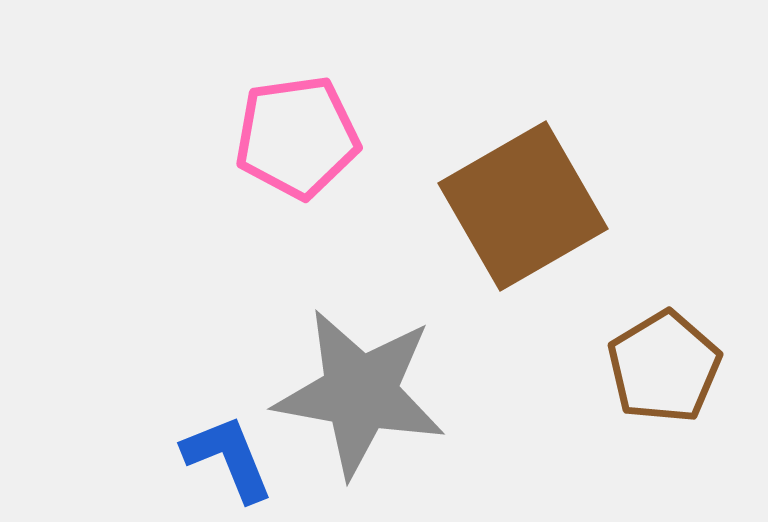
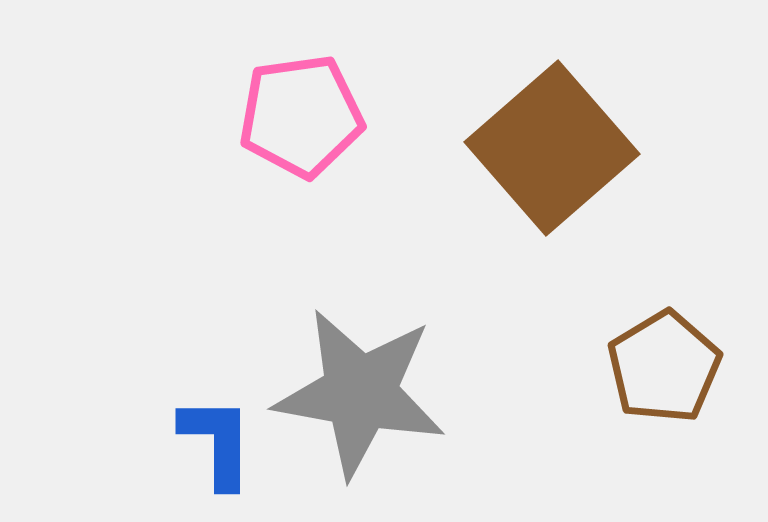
pink pentagon: moved 4 px right, 21 px up
brown square: moved 29 px right, 58 px up; rotated 11 degrees counterclockwise
blue L-shape: moved 11 px left, 16 px up; rotated 22 degrees clockwise
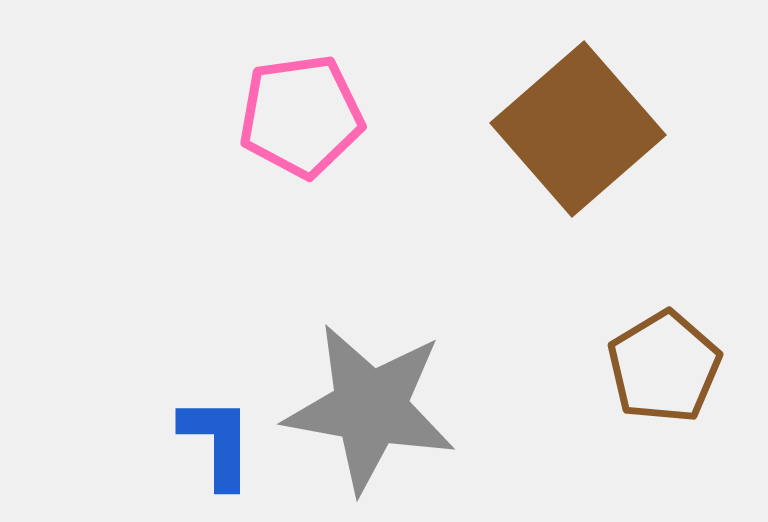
brown square: moved 26 px right, 19 px up
gray star: moved 10 px right, 15 px down
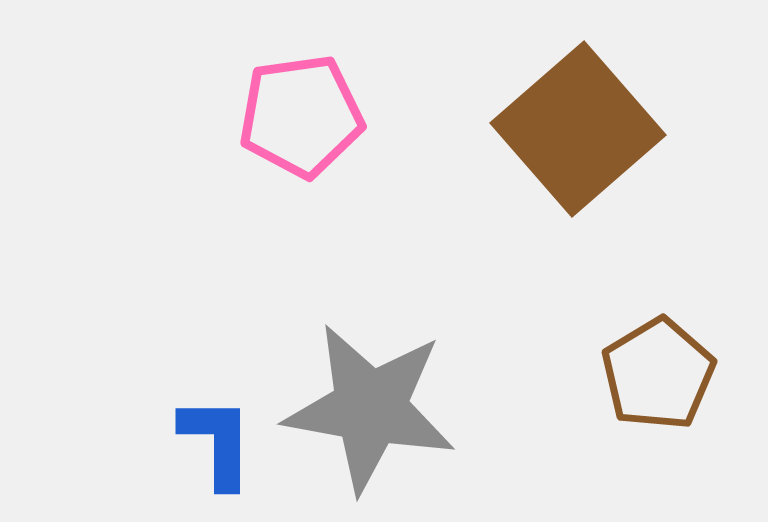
brown pentagon: moved 6 px left, 7 px down
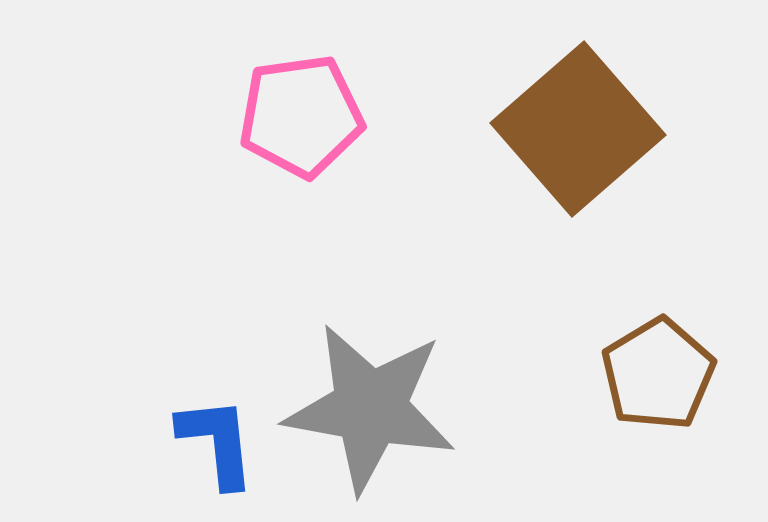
blue L-shape: rotated 6 degrees counterclockwise
